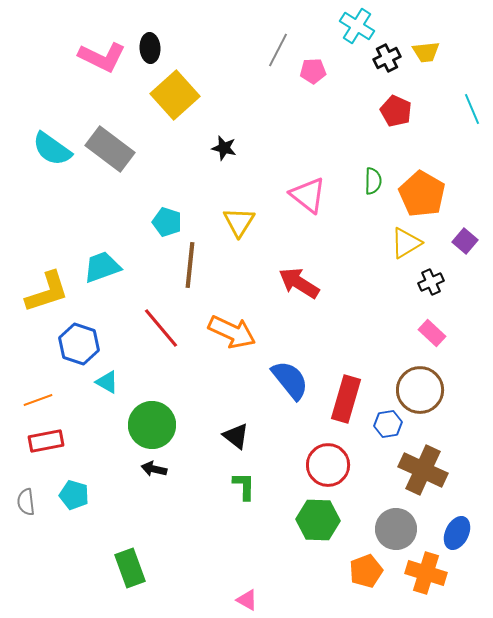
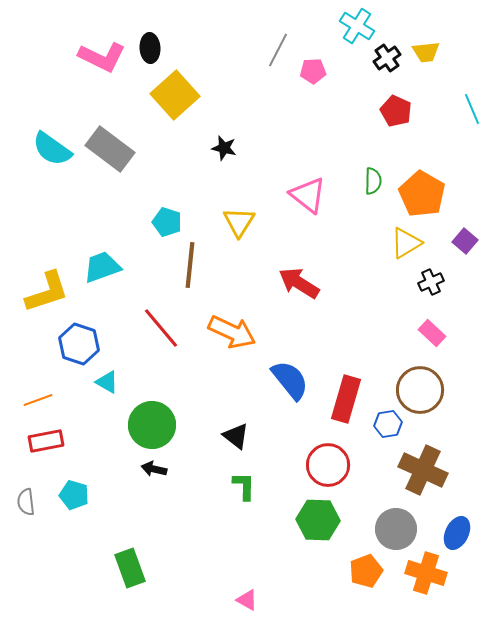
black cross at (387, 58): rotated 8 degrees counterclockwise
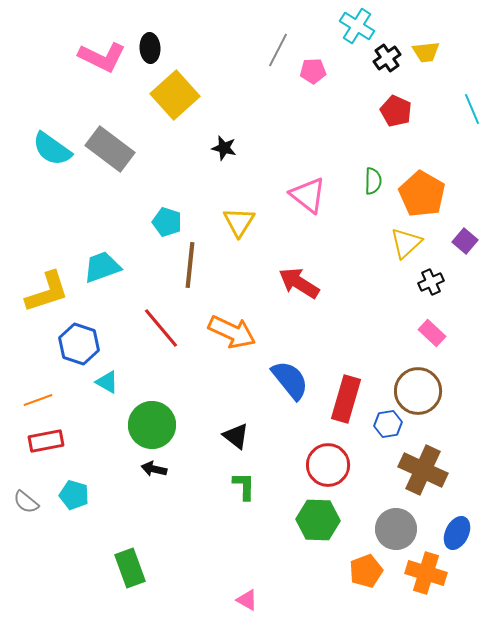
yellow triangle at (406, 243): rotated 12 degrees counterclockwise
brown circle at (420, 390): moved 2 px left, 1 px down
gray semicircle at (26, 502): rotated 44 degrees counterclockwise
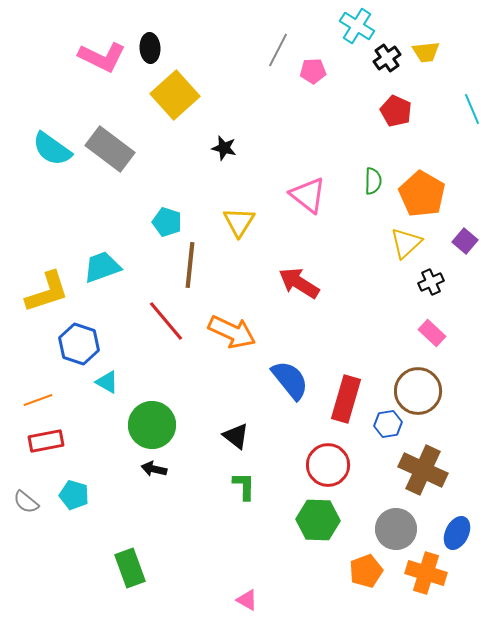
red line at (161, 328): moved 5 px right, 7 px up
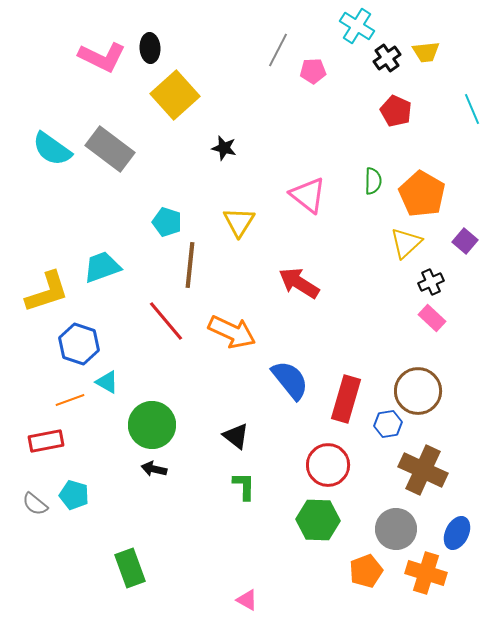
pink rectangle at (432, 333): moved 15 px up
orange line at (38, 400): moved 32 px right
gray semicircle at (26, 502): moved 9 px right, 2 px down
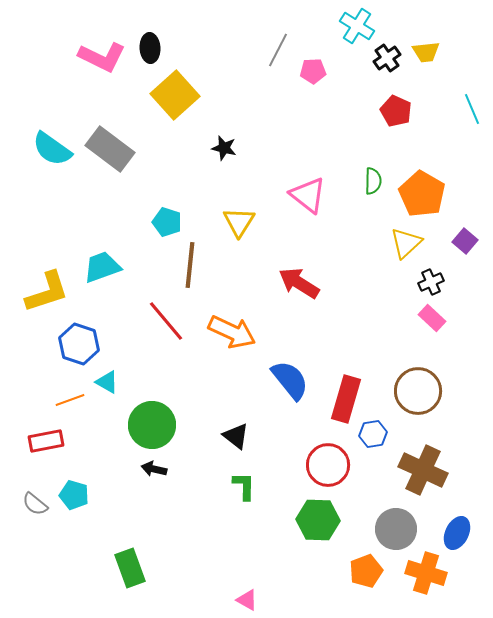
blue hexagon at (388, 424): moved 15 px left, 10 px down
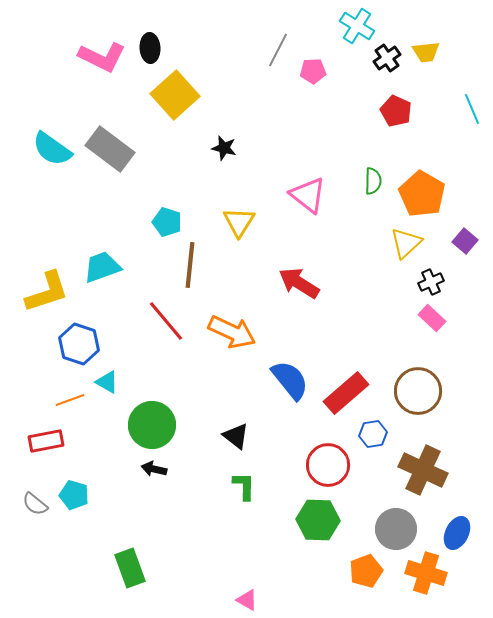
red rectangle at (346, 399): moved 6 px up; rotated 33 degrees clockwise
